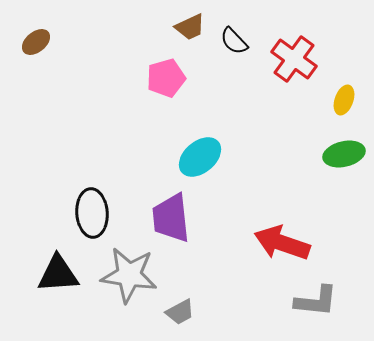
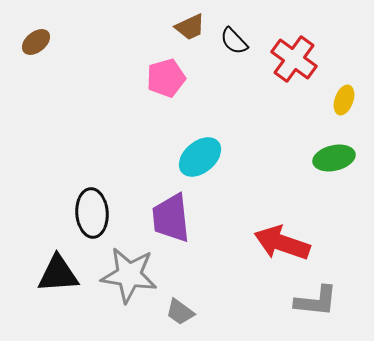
green ellipse: moved 10 px left, 4 px down
gray trapezoid: rotated 64 degrees clockwise
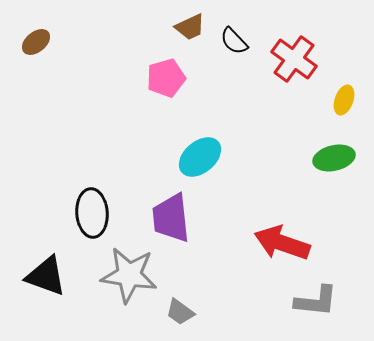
black triangle: moved 12 px left, 2 px down; rotated 24 degrees clockwise
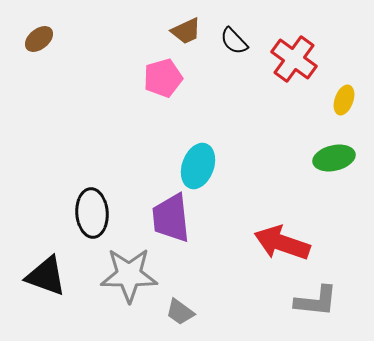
brown trapezoid: moved 4 px left, 4 px down
brown ellipse: moved 3 px right, 3 px up
pink pentagon: moved 3 px left
cyan ellipse: moved 2 px left, 9 px down; rotated 30 degrees counterclockwise
gray star: rotated 8 degrees counterclockwise
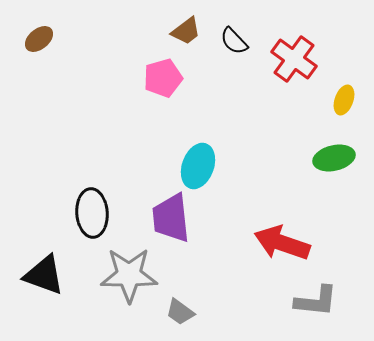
brown trapezoid: rotated 12 degrees counterclockwise
black triangle: moved 2 px left, 1 px up
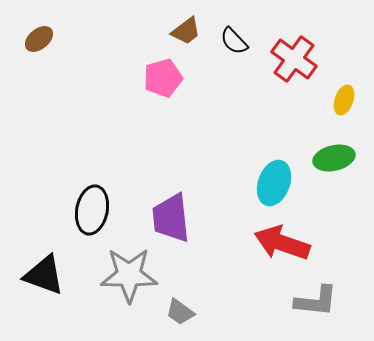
cyan ellipse: moved 76 px right, 17 px down
black ellipse: moved 3 px up; rotated 15 degrees clockwise
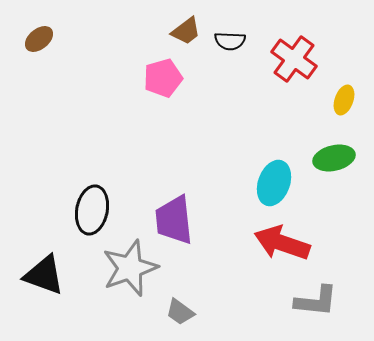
black semicircle: moved 4 px left; rotated 44 degrees counterclockwise
purple trapezoid: moved 3 px right, 2 px down
gray star: moved 1 px right, 7 px up; rotated 20 degrees counterclockwise
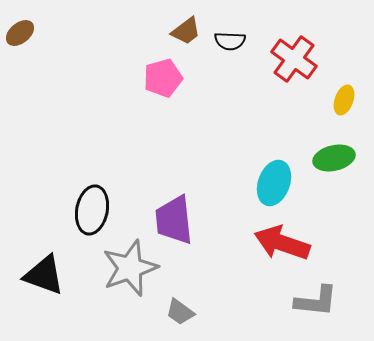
brown ellipse: moved 19 px left, 6 px up
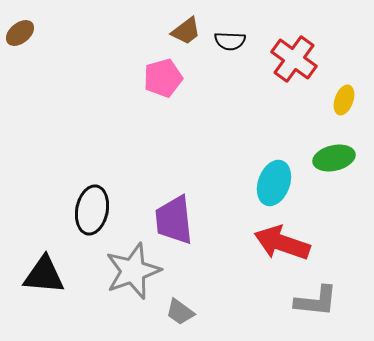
gray star: moved 3 px right, 3 px down
black triangle: rotated 15 degrees counterclockwise
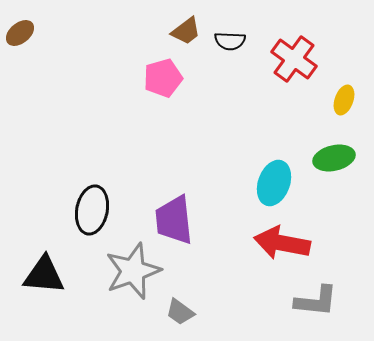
red arrow: rotated 8 degrees counterclockwise
